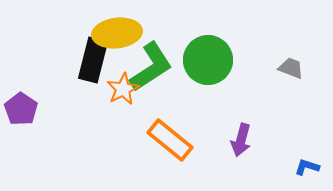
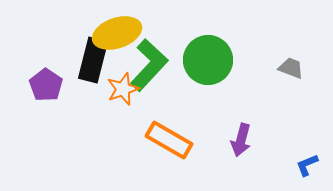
yellow ellipse: rotated 12 degrees counterclockwise
green L-shape: moved 2 px left, 2 px up; rotated 14 degrees counterclockwise
orange star: rotated 8 degrees clockwise
purple pentagon: moved 25 px right, 24 px up
orange rectangle: moved 1 px left; rotated 9 degrees counterclockwise
blue L-shape: moved 2 px up; rotated 40 degrees counterclockwise
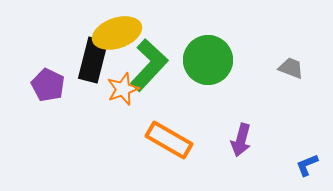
purple pentagon: moved 2 px right; rotated 8 degrees counterclockwise
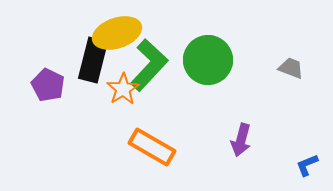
orange star: rotated 12 degrees counterclockwise
orange rectangle: moved 17 px left, 7 px down
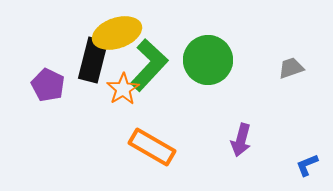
gray trapezoid: rotated 40 degrees counterclockwise
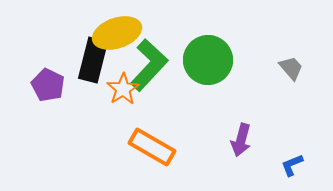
gray trapezoid: rotated 68 degrees clockwise
blue L-shape: moved 15 px left
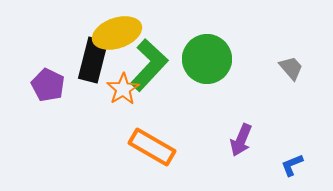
green circle: moved 1 px left, 1 px up
purple arrow: rotated 8 degrees clockwise
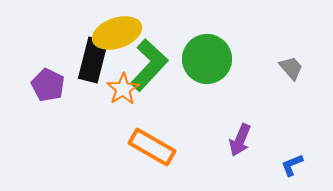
purple arrow: moved 1 px left
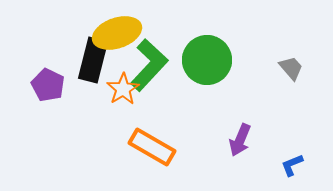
green circle: moved 1 px down
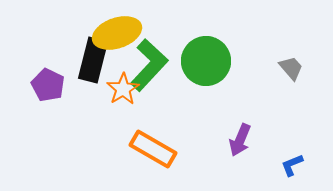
green circle: moved 1 px left, 1 px down
orange rectangle: moved 1 px right, 2 px down
